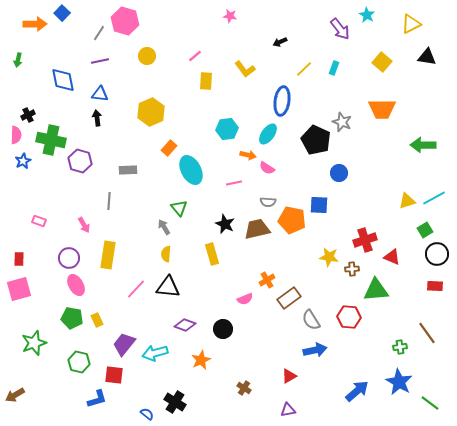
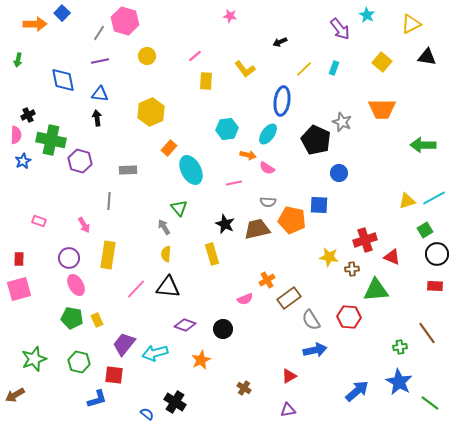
green star at (34, 343): moved 16 px down
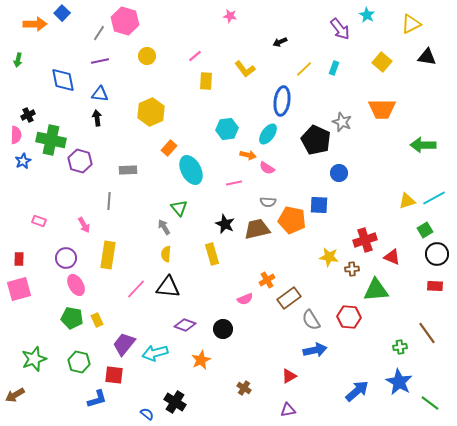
purple circle at (69, 258): moved 3 px left
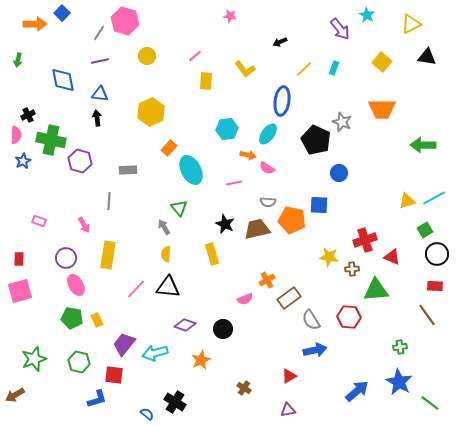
pink square at (19, 289): moved 1 px right, 2 px down
brown line at (427, 333): moved 18 px up
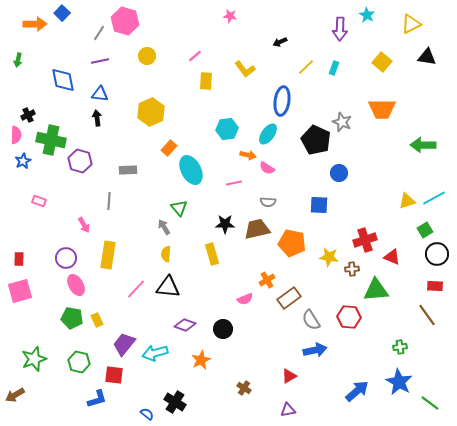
purple arrow at (340, 29): rotated 40 degrees clockwise
yellow line at (304, 69): moved 2 px right, 2 px up
orange pentagon at (292, 220): moved 23 px down
pink rectangle at (39, 221): moved 20 px up
black star at (225, 224): rotated 24 degrees counterclockwise
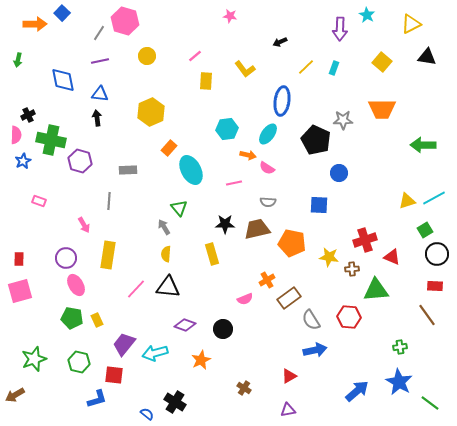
gray star at (342, 122): moved 1 px right, 2 px up; rotated 24 degrees counterclockwise
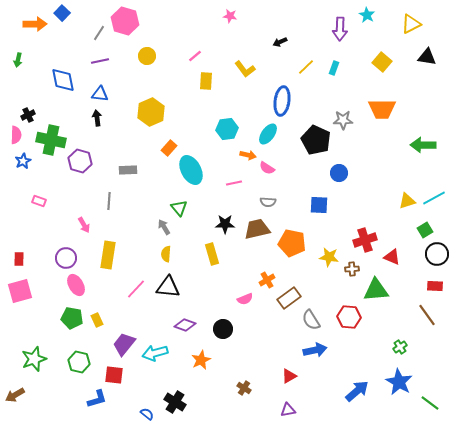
green cross at (400, 347): rotated 24 degrees counterclockwise
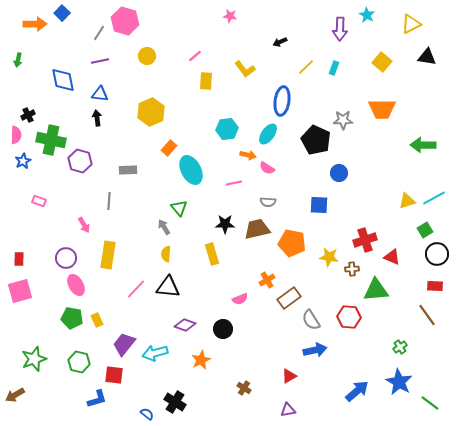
pink semicircle at (245, 299): moved 5 px left
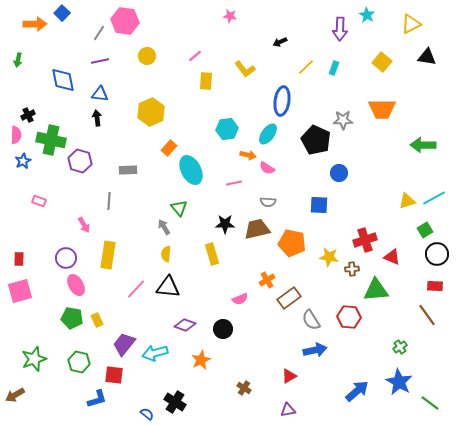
pink hexagon at (125, 21): rotated 8 degrees counterclockwise
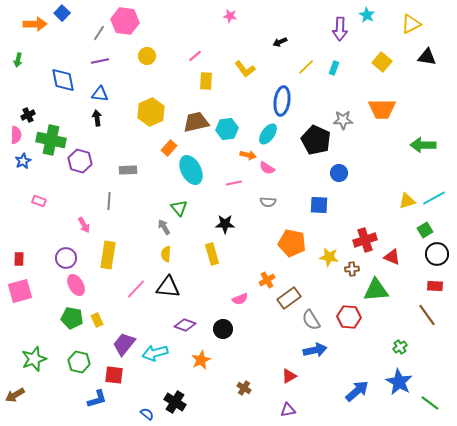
brown trapezoid at (257, 229): moved 61 px left, 107 px up
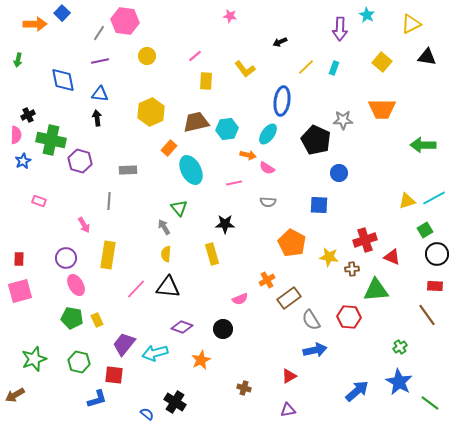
orange pentagon at (292, 243): rotated 16 degrees clockwise
purple diamond at (185, 325): moved 3 px left, 2 px down
brown cross at (244, 388): rotated 16 degrees counterclockwise
